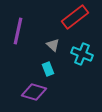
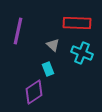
red rectangle: moved 2 px right, 6 px down; rotated 40 degrees clockwise
cyan cross: moved 1 px up
purple diamond: rotated 50 degrees counterclockwise
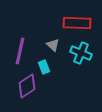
purple line: moved 2 px right, 20 px down
cyan cross: moved 1 px left
cyan rectangle: moved 4 px left, 2 px up
purple diamond: moved 7 px left, 6 px up
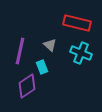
red rectangle: rotated 12 degrees clockwise
gray triangle: moved 3 px left
cyan rectangle: moved 2 px left
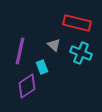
gray triangle: moved 4 px right
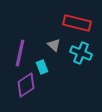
purple line: moved 2 px down
purple diamond: moved 1 px left, 1 px up
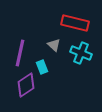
red rectangle: moved 2 px left
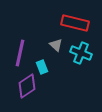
gray triangle: moved 2 px right
purple diamond: moved 1 px right, 1 px down
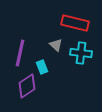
cyan cross: rotated 15 degrees counterclockwise
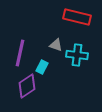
red rectangle: moved 2 px right, 6 px up
gray triangle: rotated 24 degrees counterclockwise
cyan cross: moved 4 px left, 2 px down
cyan rectangle: rotated 48 degrees clockwise
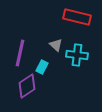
gray triangle: rotated 24 degrees clockwise
